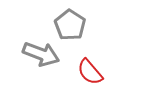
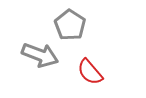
gray arrow: moved 1 px left, 1 px down
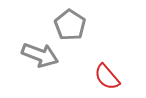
red semicircle: moved 17 px right, 5 px down
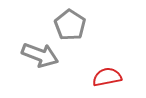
red semicircle: rotated 120 degrees clockwise
